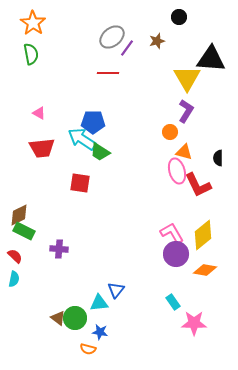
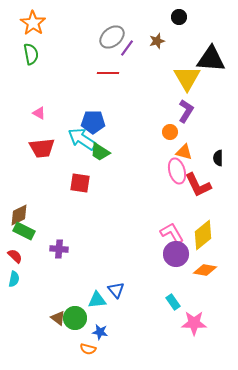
blue triangle: rotated 18 degrees counterclockwise
cyan triangle: moved 2 px left, 3 px up
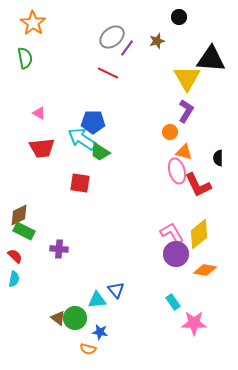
green semicircle: moved 6 px left, 4 px down
red line: rotated 25 degrees clockwise
yellow diamond: moved 4 px left, 1 px up
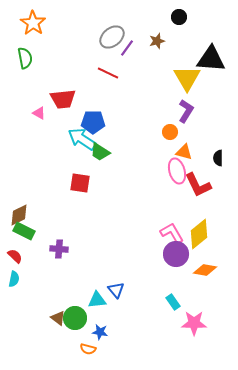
red trapezoid: moved 21 px right, 49 px up
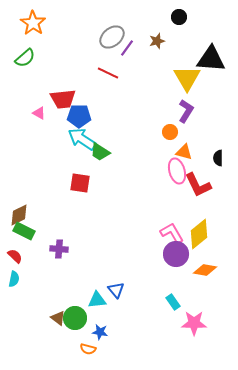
green semicircle: rotated 60 degrees clockwise
blue pentagon: moved 14 px left, 6 px up
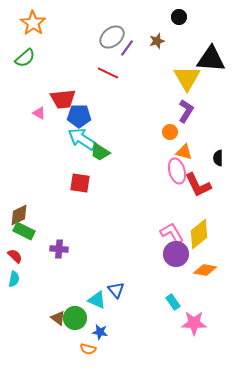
cyan triangle: rotated 30 degrees clockwise
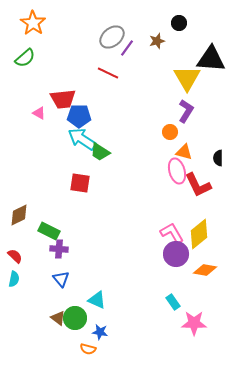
black circle: moved 6 px down
green rectangle: moved 25 px right
blue triangle: moved 55 px left, 11 px up
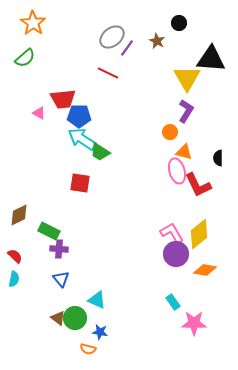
brown star: rotated 28 degrees counterclockwise
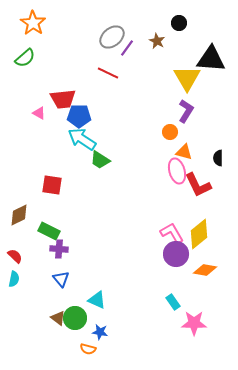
green trapezoid: moved 8 px down
red square: moved 28 px left, 2 px down
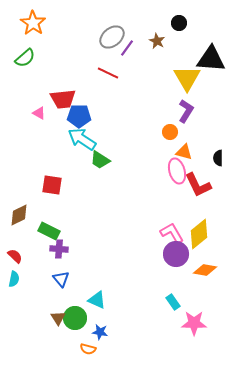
brown triangle: rotated 21 degrees clockwise
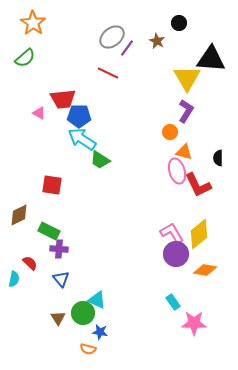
red semicircle: moved 15 px right, 7 px down
green circle: moved 8 px right, 5 px up
